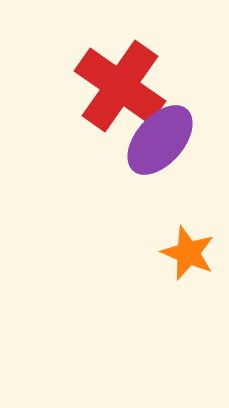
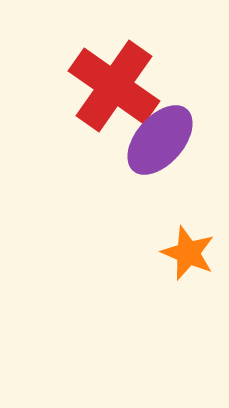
red cross: moved 6 px left
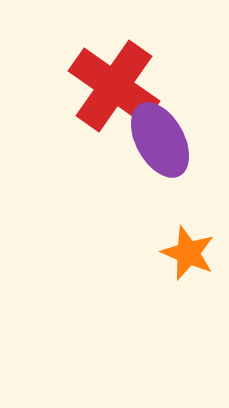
purple ellipse: rotated 70 degrees counterclockwise
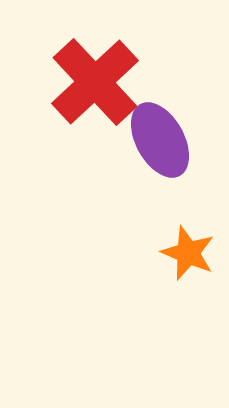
red cross: moved 19 px left, 4 px up; rotated 12 degrees clockwise
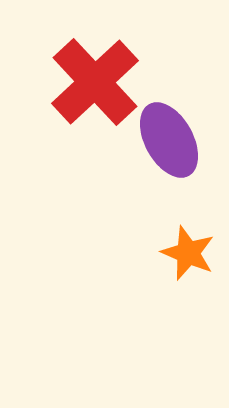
purple ellipse: moved 9 px right
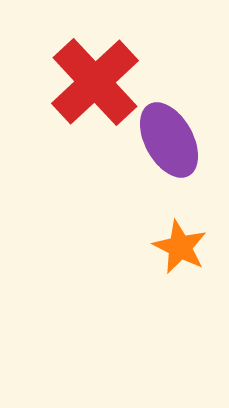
orange star: moved 8 px left, 6 px up; rotated 4 degrees clockwise
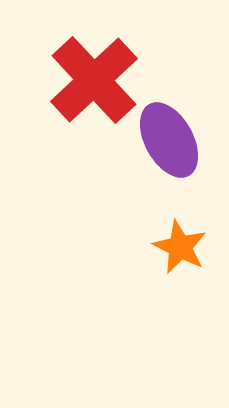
red cross: moved 1 px left, 2 px up
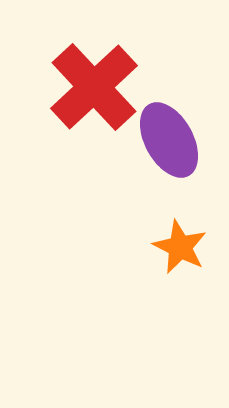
red cross: moved 7 px down
